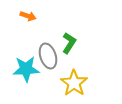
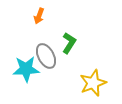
orange arrow: moved 11 px right; rotated 91 degrees clockwise
gray ellipse: moved 2 px left; rotated 10 degrees counterclockwise
yellow star: moved 19 px right; rotated 16 degrees clockwise
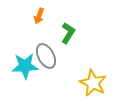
green L-shape: moved 1 px left, 10 px up
cyan star: moved 1 px left, 3 px up
yellow star: rotated 24 degrees counterclockwise
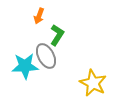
green L-shape: moved 11 px left, 2 px down
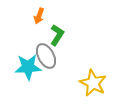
cyan star: moved 3 px right, 1 px down
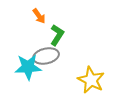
orange arrow: rotated 56 degrees counterclockwise
gray ellipse: rotated 75 degrees counterclockwise
yellow star: moved 2 px left, 3 px up
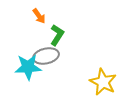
yellow star: moved 12 px right, 2 px down
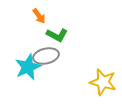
green L-shape: rotated 85 degrees clockwise
cyan star: rotated 20 degrees counterclockwise
yellow star: rotated 12 degrees counterclockwise
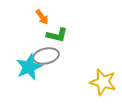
orange arrow: moved 3 px right, 1 px down
green L-shape: rotated 15 degrees counterclockwise
cyan star: moved 1 px right
